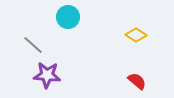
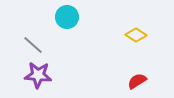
cyan circle: moved 1 px left
purple star: moved 9 px left
red semicircle: rotated 72 degrees counterclockwise
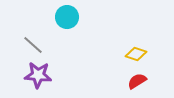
yellow diamond: moved 19 px down; rotated 15 degrees counterclockwise
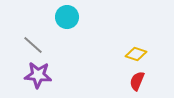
red semicircle: rotated 36 degrees counterclockwise
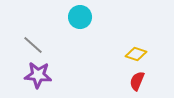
cyan circle: moved 13 px right
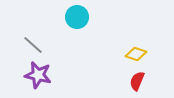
cyan circle: moved 3 px left
purple star: rotated 8 degrees clockwise
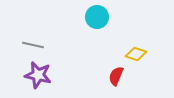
cyan circle: moved 20 px right
gray line: rotated 30 degrees counterclockwise
red semicircle: moved 21 px left, 5 px up
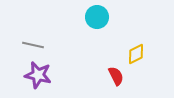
yellow diamond: rotated 45 degrees counterclockwise
red semicircle: rotated 132 degrees clockwise
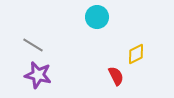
gray line: rotated 20 degrees clockwise
